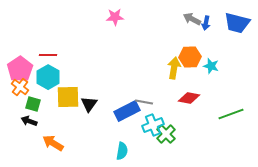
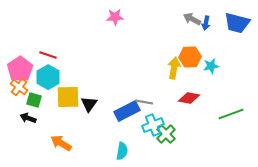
red line: rotated 18 degrees clockwise
cyan star: rotated 28 degrees counterclockwise
orange cross: moved 1 px left
green square: moved 1 px right, 4 px up
black arrow: moved 1 px left, 3 px up
orange arrow: moved 8 px right
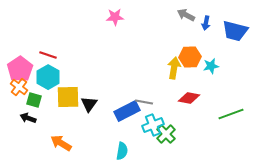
gray arrow: moved 6 px left, 4 px up
blue trapezoid: moved 2 px left, 8 px down
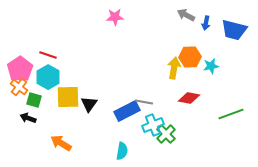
blue trapezoid: moved 1 px left, 1 px up
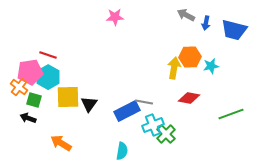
pink pentagon: moved 10 px right, 3 px down; rotated 25 degrees clockwise
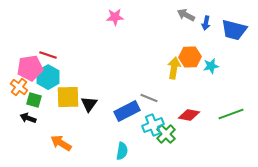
pink pentagon: moved 4 px up
red diamond: moved 17 px down
gray line: moved 5 px right, 4 px up; rotated 12 degrees clockwise
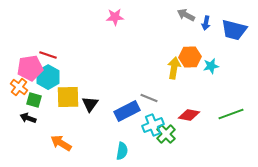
black triangle: moved 1 px right
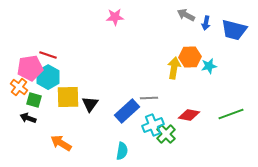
cyan star: moved 2 px left
gray line: rotated 24 degrees counterclockwise
blue rectangle: rotated 15 degrees counterclockwise
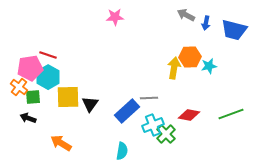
green square: moved 1 px left, 3 px up; rotated 21 degrees counterclockwise
